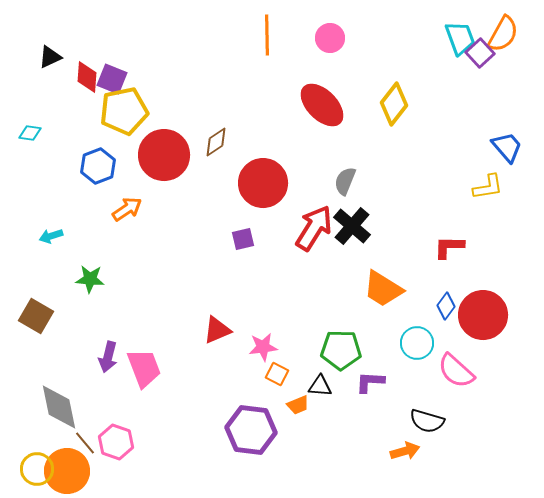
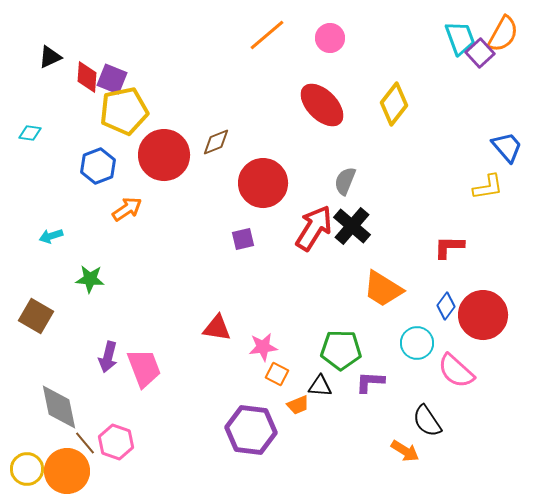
orange line at (267, 35): rotated 51 degrees clockwise
brown diamond at (216, 142): rotated 12 degrees clockwise
red triangle at (217, 330): moved 2 px up; rotated 32 degrees clockwise
black semicircle at (427, 421): rotated 40 degrees clockwise
orange arrow at (405, 451): rotated 48 degrees clockwise
yellow circle at (37, 469): moved 10 px left
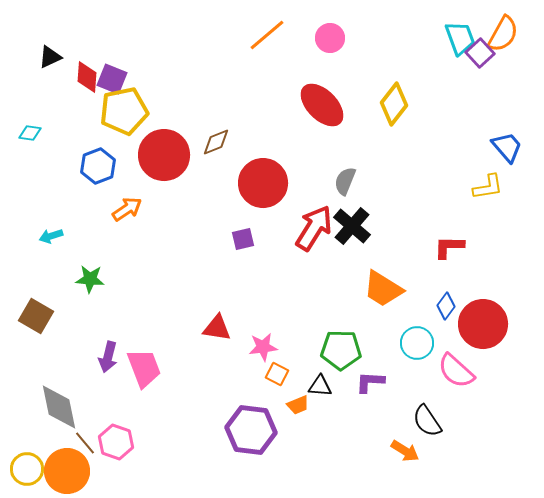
red circle at (483, 315): moved 9 px down
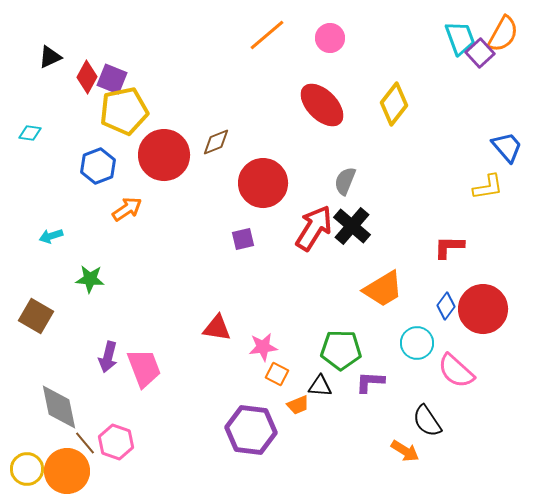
red diamond at (87, 77): rotated 24 degrees clockwise
orange trapezoid at (383, 289): rotated 63 degrees counterclockwise
red circle at (483, 324): moved 15 px up
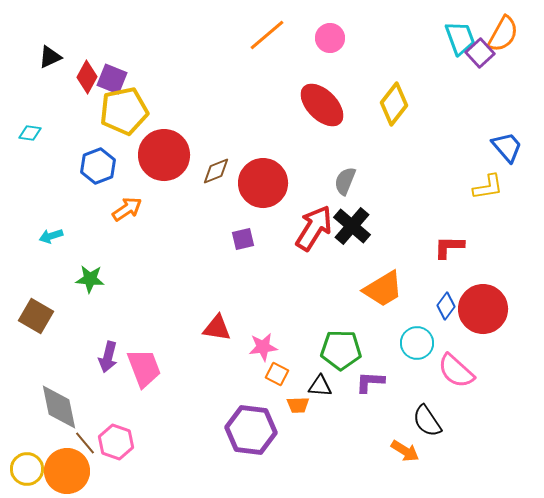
brown diamond at (216, 142): moved 29 px down
orange trapezoid at (298, 405): rotated 20 degrees clockwise
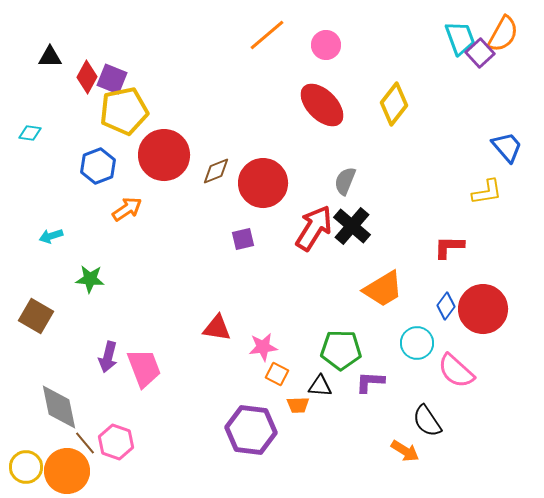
pink circle at (330, 38): moved 4 px left, 7 px down
black triangle at (50, 57): rotated 25 degrees clockwise
yellow L-shape at (488, 187): moved 1 px left, 5 px down
yellow circle at (27, 469): moved 1 px left, 2 px up
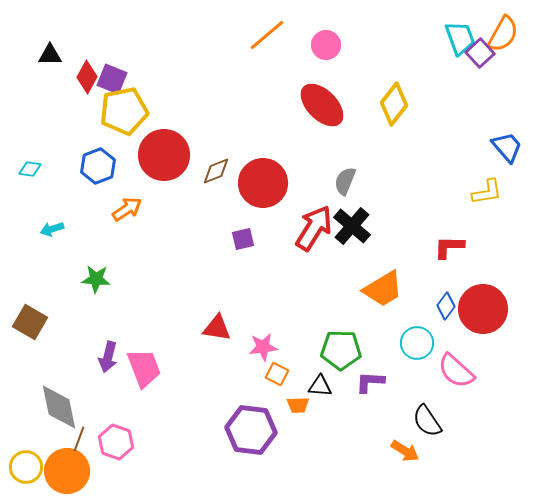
black triangle at (50, 57): moved 2 px up
cyan diamond at (30, 133): moved 36 px down
cyan arrow at (51, 236): moved 1 px right, 7 px up
green star at (90, 279): moved 6 px right
brown square at (36, 316): moved 6 px left, 6 px down
brown line at (85, 443): moved 6 px left, 4 px up; rotated 60 degrees clockwise
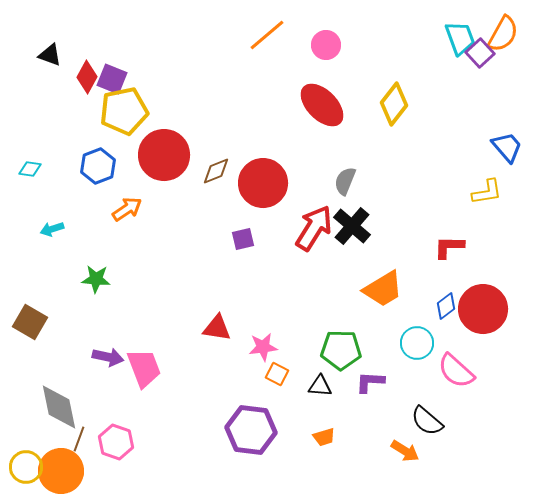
black triangle at (50, 55): rotated 20 degrees clockwise
blue diamond at (446, 306): rotated 16 degrees clockwise
purple arrow at (108, 357): rotated 92 degrees counterclockwise
orange trapezoid at (298, 405): moved 26 px right, 32 px down; rotated 15 degrees counterclockwise
black semicircle at (427, 421): rotated 16 degrees counterclockwise
orange circle at (67, 471): moved 6 px left
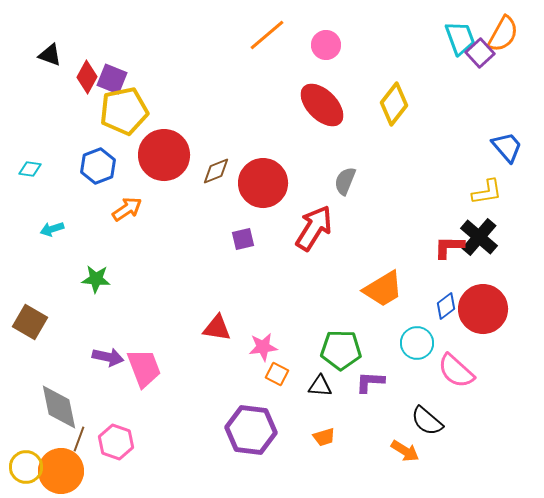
black cross at (352, 226): moved 127 px right, 11 px down
